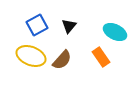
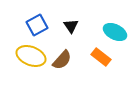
black triangle: moved 2 px right; rotated 14 degrees counterclockwise
orange rectangle: rotated 18 degrees counterclockwise
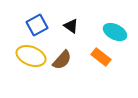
black triangle: rotated 21 degrees counterclockwise
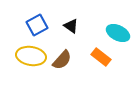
cyan ellipse: moved 3 px right, 1 px down
yellow ellipse: rotated 12 degrees counterclockwise
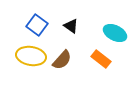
blue square: rotated 25 degrees counterclockwise
cyan ellipse: moved 3 px left
orange rectangle: moved 2 px down
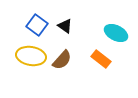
black triangle: moved 6 px left
cyan ellipse: moved 1 px right
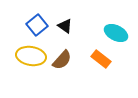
blue square: rotated 15 degrees clockwise
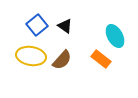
cyan ellipse: moved 1 px left, 3 px down; rotated 35 degrees clockwise
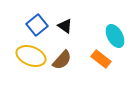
yellow ellipse: rotated 12 degrees clockwise
